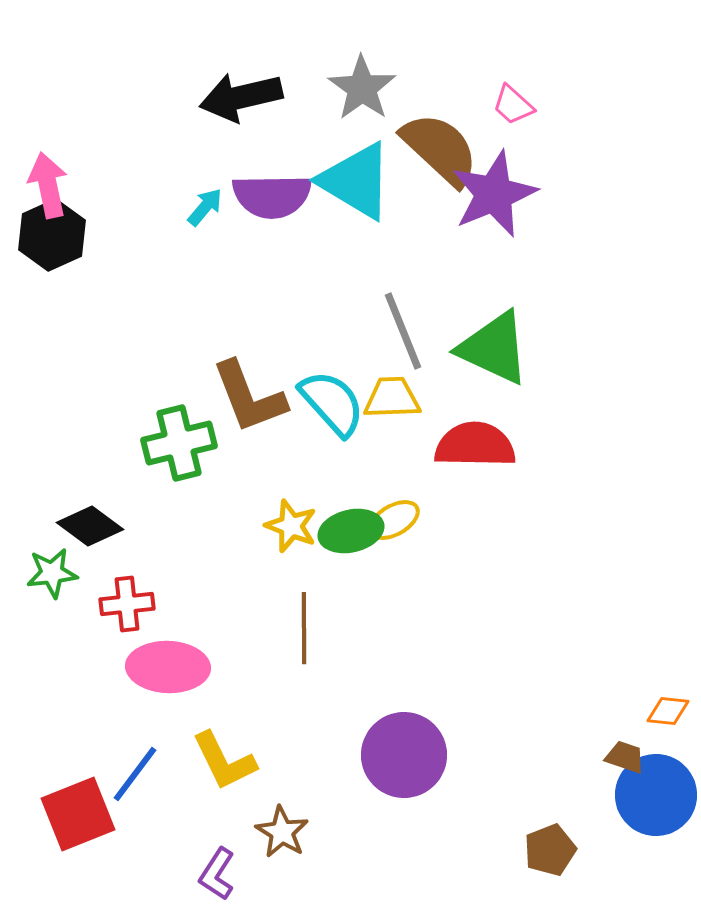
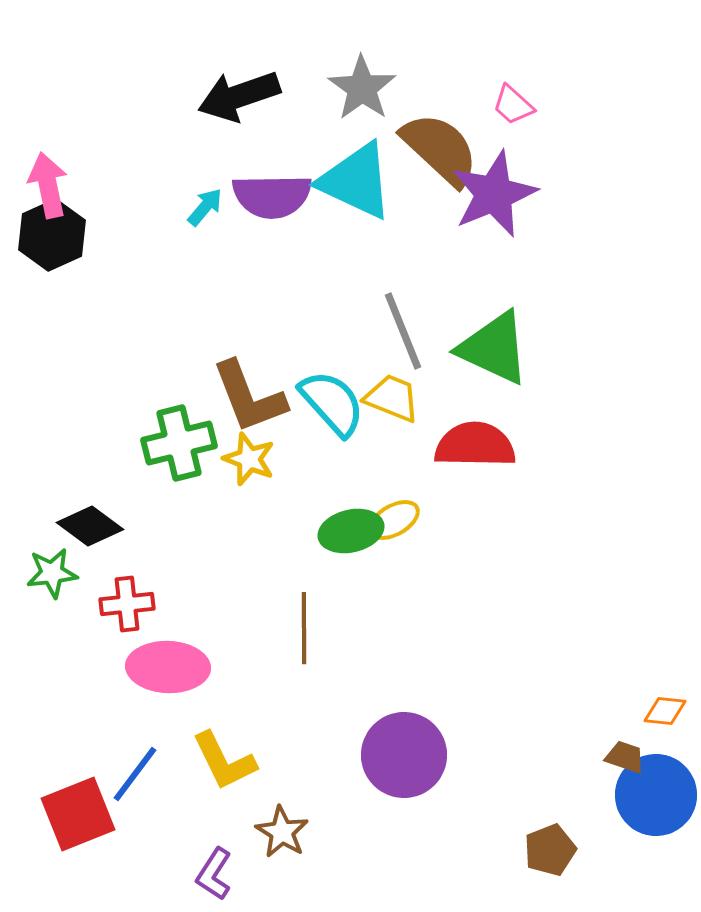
black arrow: moved 2 px left, 1 px up; rotated 6 degrees counterclockwise
cyan triangle: rotated 6 degrees counterclockwise
yellow trapezoid: rotated 24 degrees clockwise
yellow star: moved 42 px left, 67 px up
orange diamond: moved 3 px left
purple L-shape: moved 3 px left
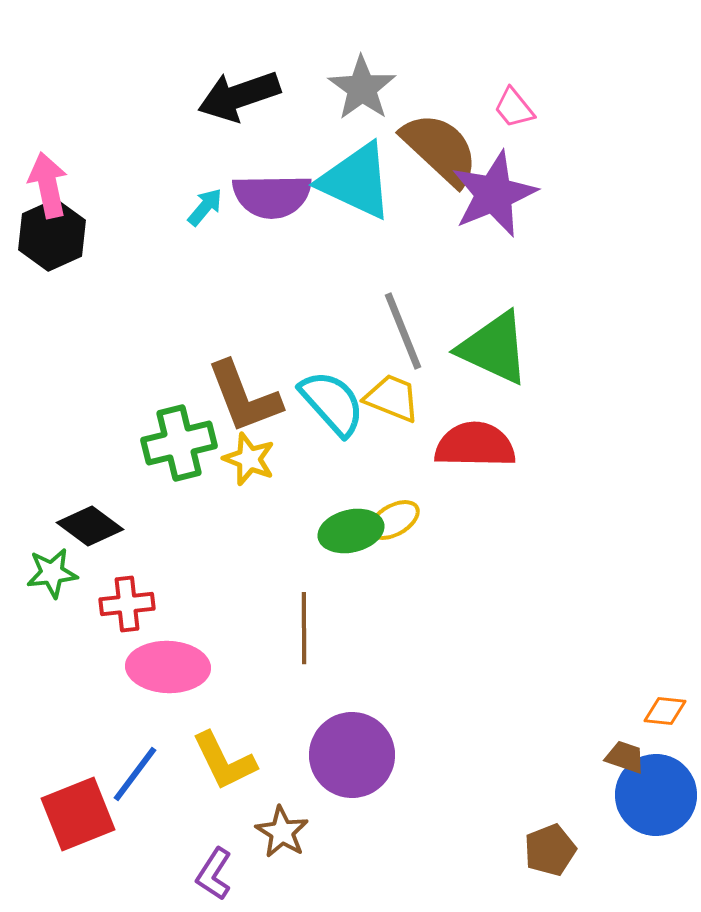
pink trapezoid: moved 1 px right, 3 px down; rotated 9 degrees clockwise
brown L-shape: moved 5 px left
purple circle: moved 52 px left
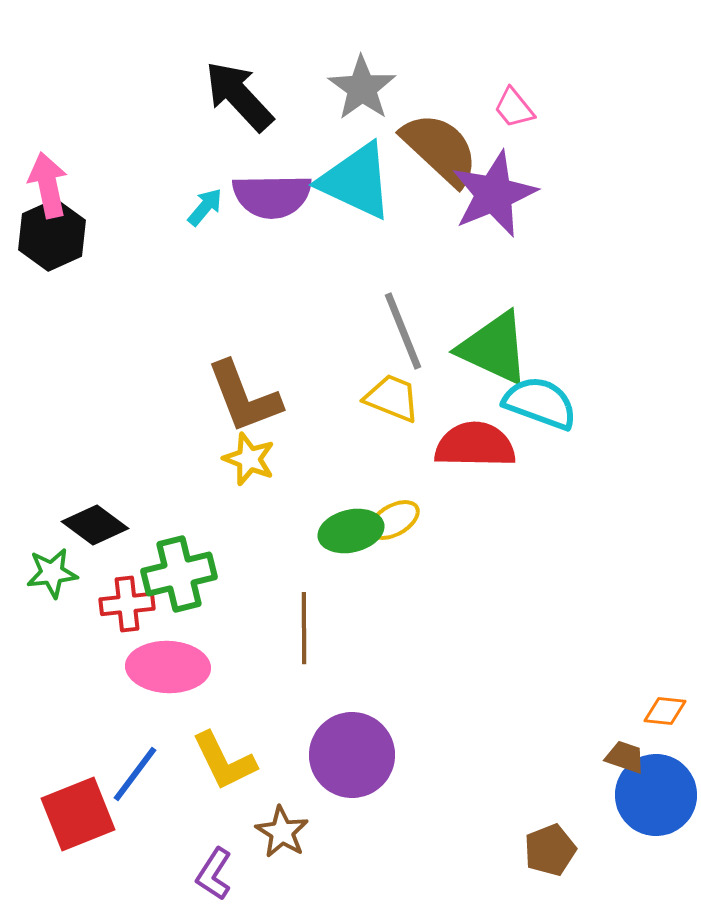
black arrow: rotated 66 degrees clockwise
cyan semicircle: moved 208 px right; rotated 28 degrees counterclockwise
green cross: moved 131 px down
black diamond: moved 5 px right, 1 px up
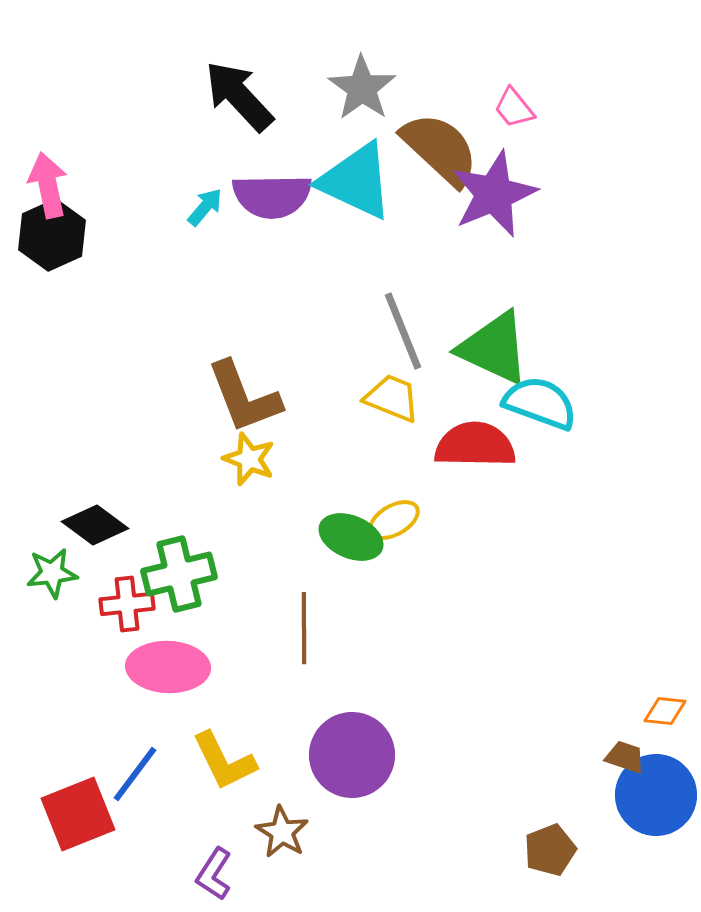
green ellipse: moved 6 px down; rotated 36 degrees clockwise
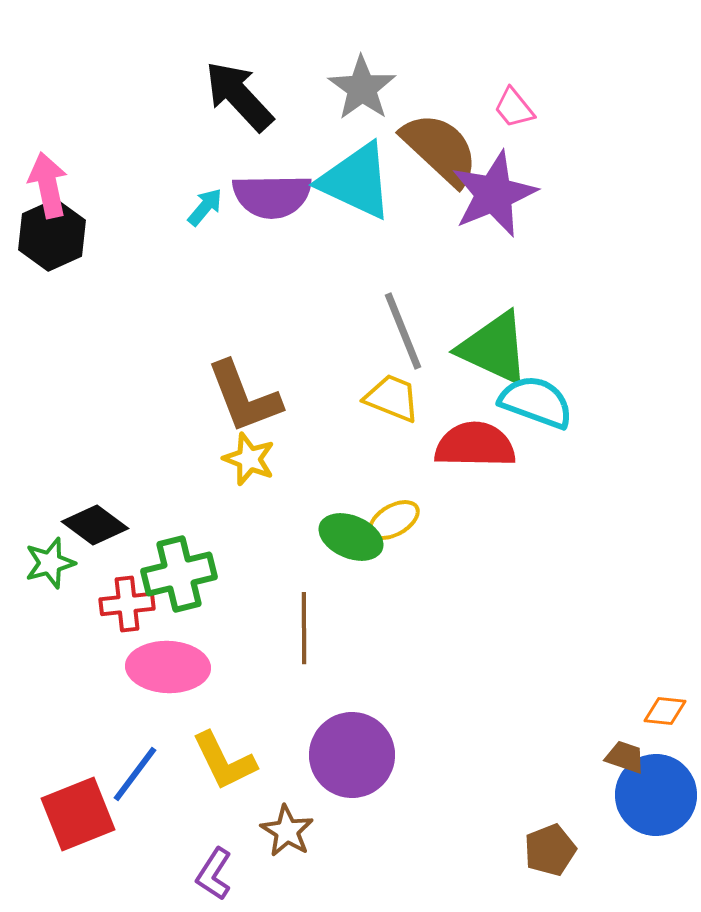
cyan semicircle: moved 4 px left, 1 px up
green star: moved 2 px left, 10 px up; rotated 9 degrees counterclockwise
brown star: moved 5 px right, 1 px up
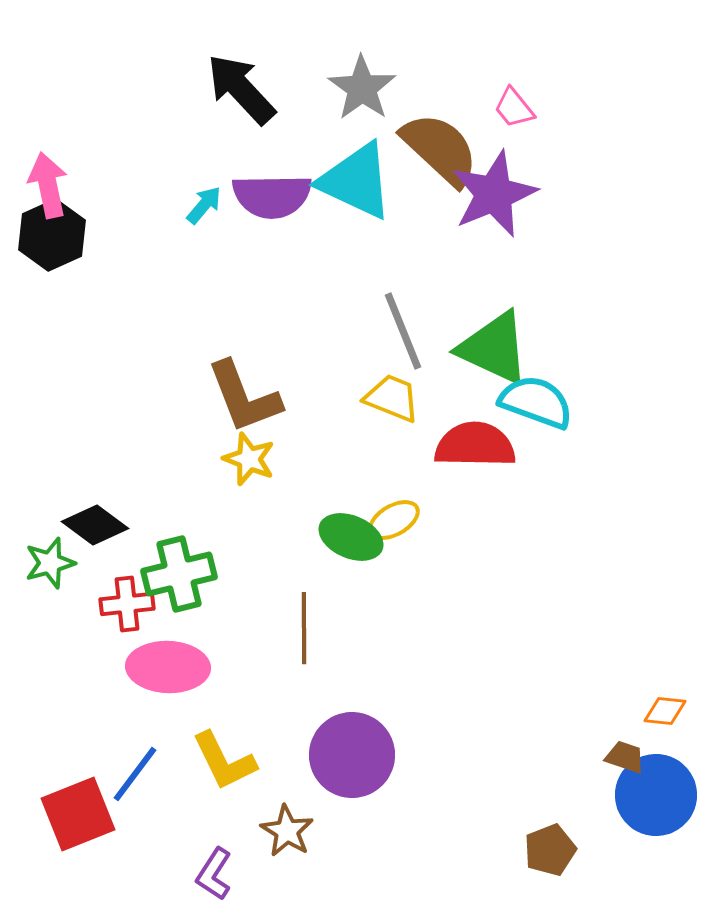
black arrow: moved 2 px right, 7 px up
cyan arrow: moved 1 px left, 2 px up
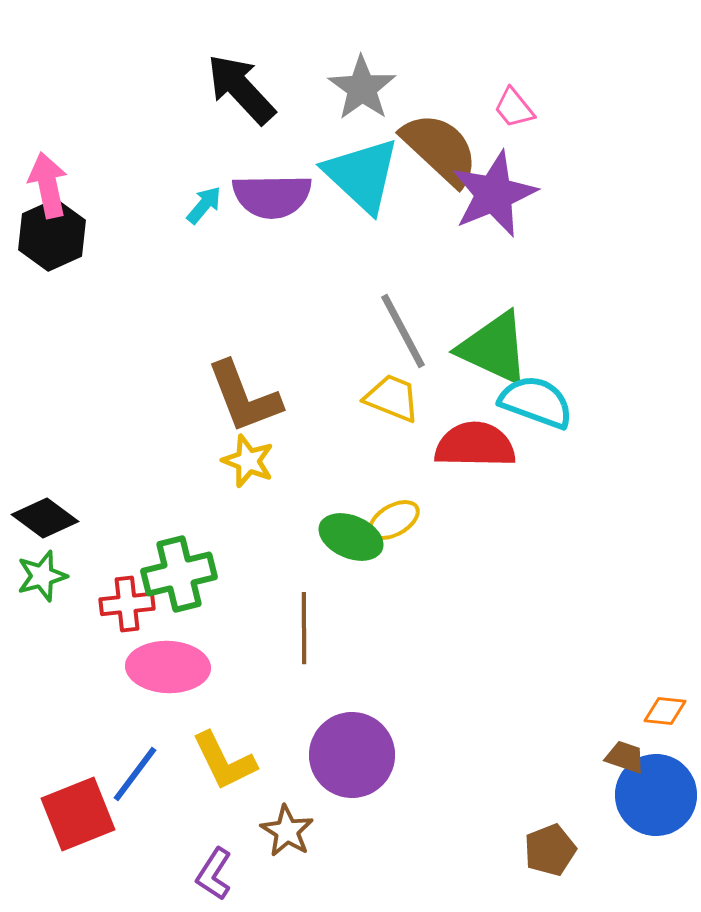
cyan triangle: moved 6 px right, 6 px up; rotated 18 degrees clockwise
gray line: rotated 6 degrees counterclockwise
yellow star: moved 1 px left, 2 px down
black diamond: moved 50 px left, 7 px up
green star: moved 8 px left, 13 px down
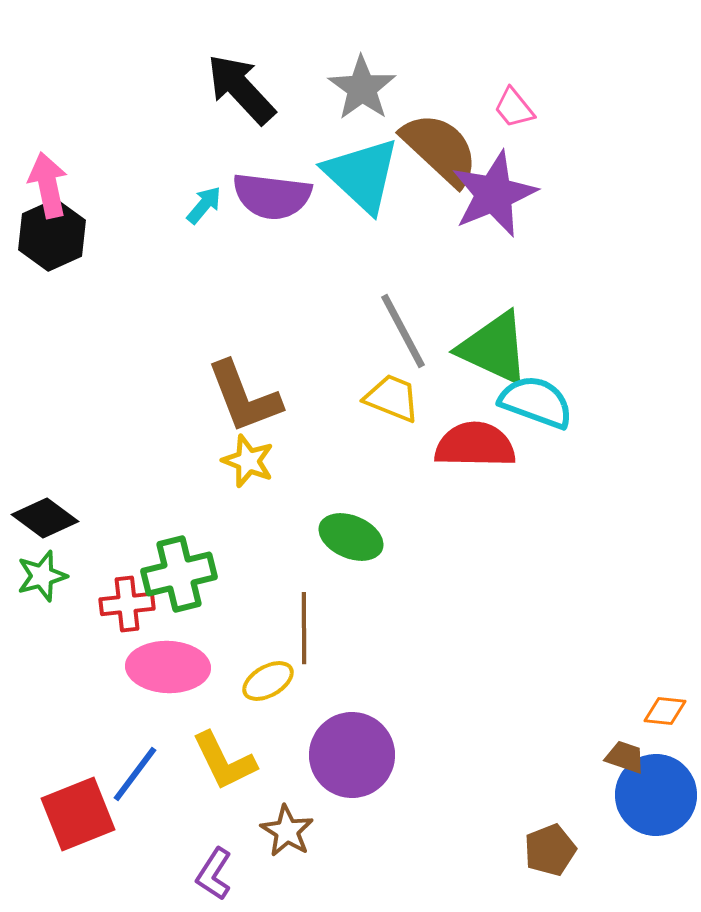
purple semicircle: rotated 8 degrees clockwise
yellow ellipse: moved 126 px left, 161 px down
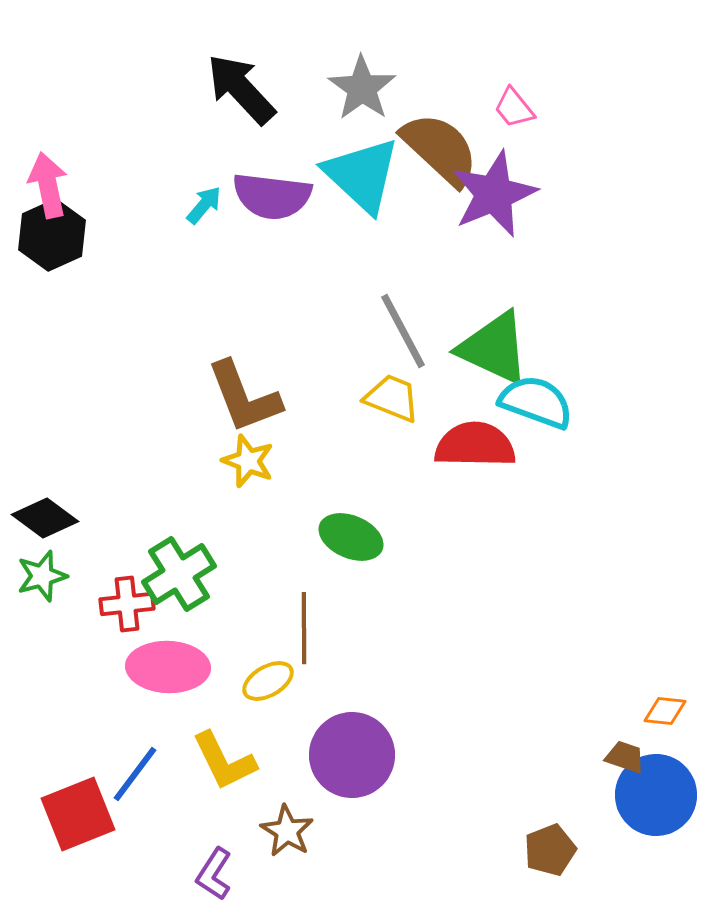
green cross: rotated 18 degrees counterclockwise
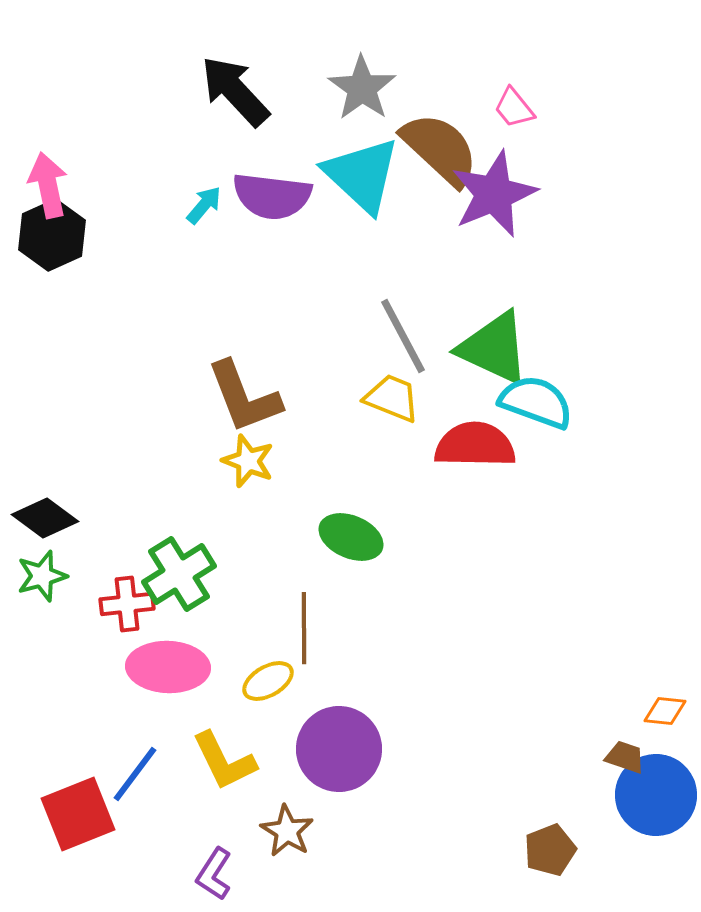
black arrow: moved 6 px left, 2 px down
gray line: moved 5 px down
purple circle: moved 13 px left, 6 px up
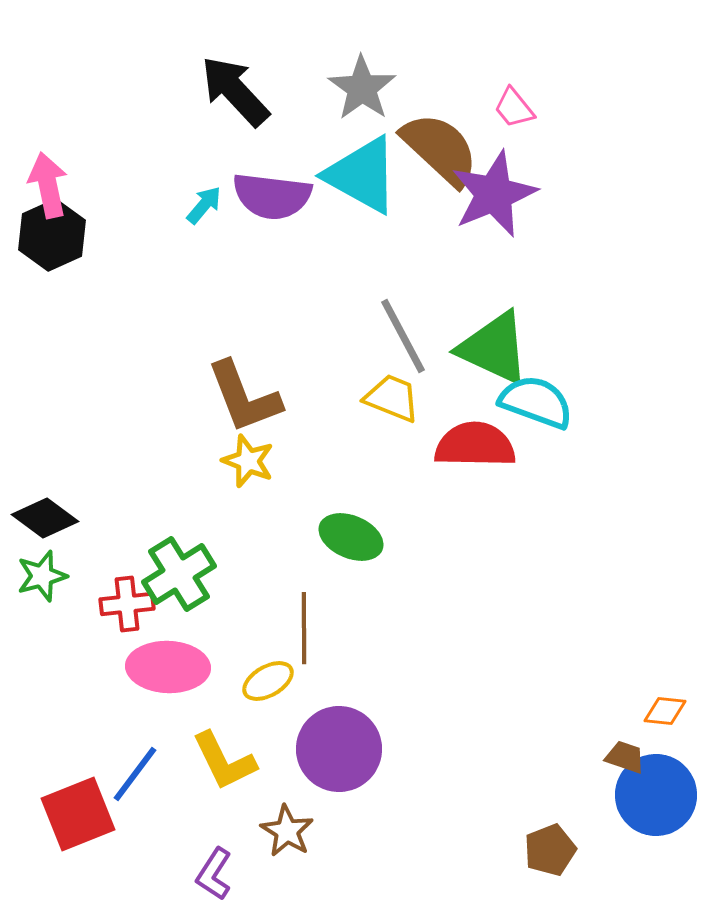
cyan triangle: rotated 14 degrees counterclockwise
